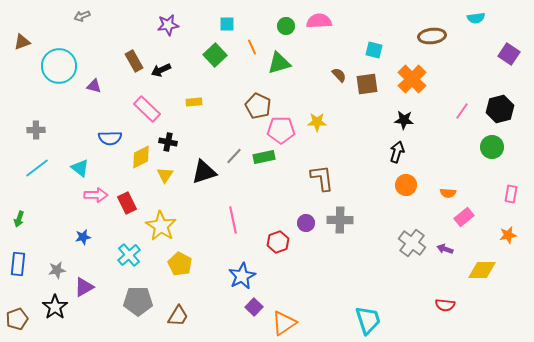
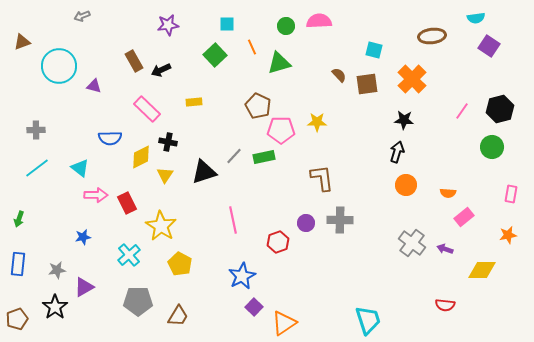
purple square at (509, 54): moved 20 px left, 8 px up
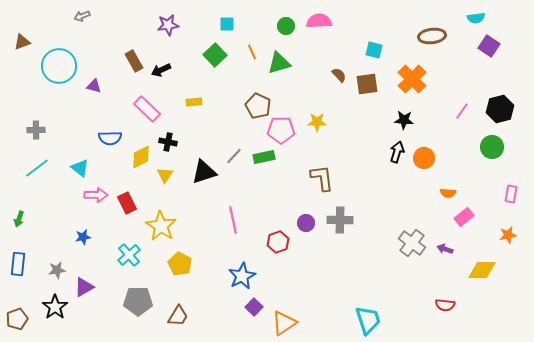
orange line at (252, 47): moved 5 px down
orange circle at (406, 185): moved 18 px right, 27 px up
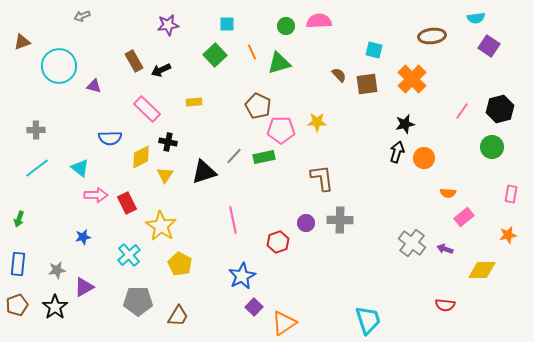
black star at (404, 120): moved 1 px right, 4 px down; rotated 18 degrees counterclockwise
brown pentagon at (17, 319): moved 14 px up
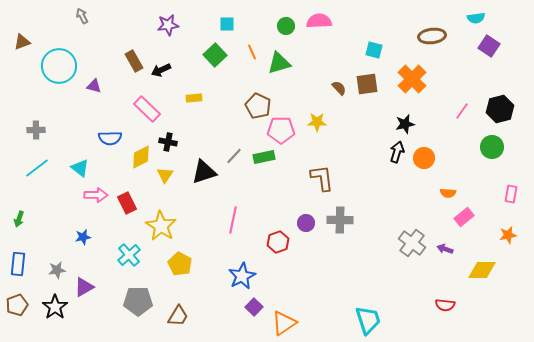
gray arrow at (82, 16): rotated 84 degrees clockwise
brown semicircle at (339, 75): moved 13 px down
yellow rectangle at (194, 102): moved 4 px up
pink line at (233, 220): rotated 24 degrees clockwise
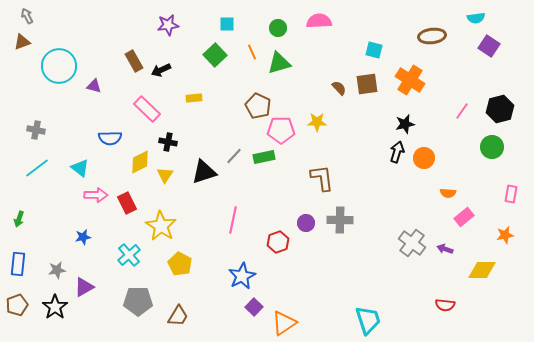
gray arrow at (82, 16): moved 55 px left
green circle at (286, 26): moved 8 px left, 2 px down
orange cross at (412, 79): moved 2 px left, 1 px down; rotated 12 degrees counterclockwise
gray cross at (36, 130): rotated 12 degrees clockwise
yellow diamond at (141, 157): moved 1 px left, 5 px down
orange star at (508, 235): moved 3 px left
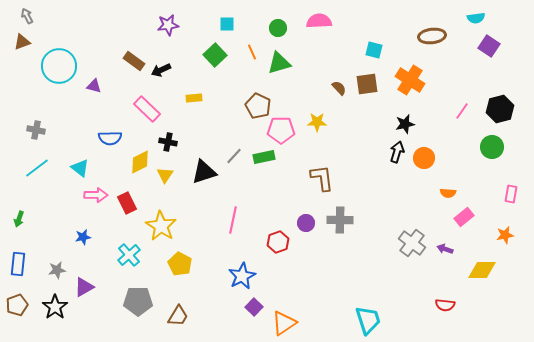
brown rectangle at (134, 61): rotated 25 degrees counterclockwise
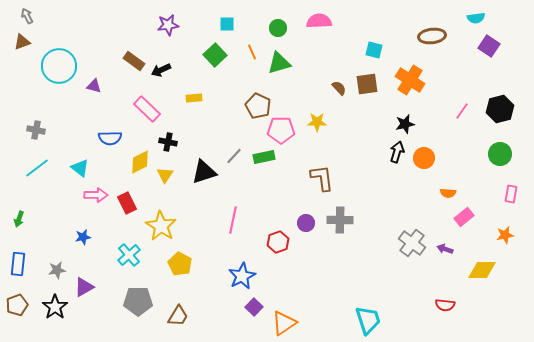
green circle at (492, 147): moved 8 px right, 7 px down
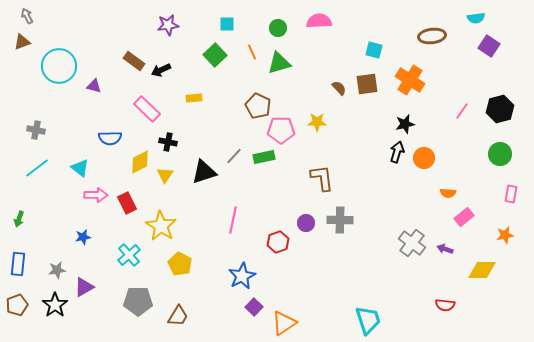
black star at (55, 307): moved 2 px up
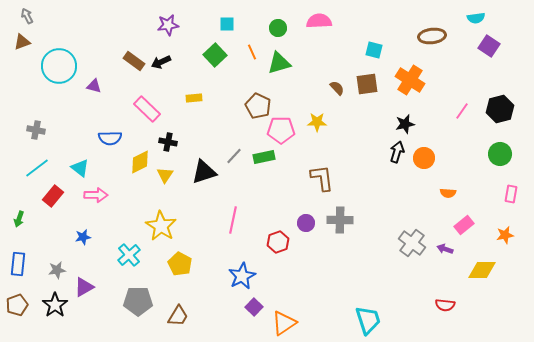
black arrow at (161, 70): moved 8 px up
brown semicircle at (339, 88): moved 2 px left
red rectangle at (127, 203): moved 74 px left, 7 px up; rotated 65 degrees clockwise
pink rectangle at (464, 217): moved 8 px down
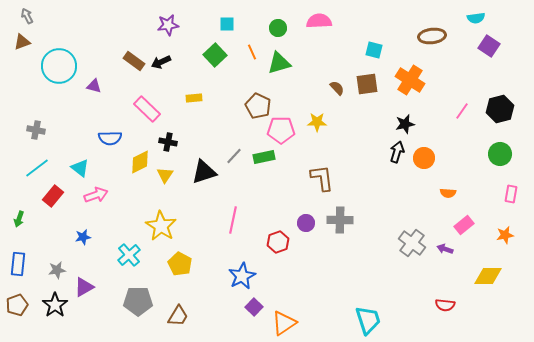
pink arrow at (96, 195): rotated 20 degrees counterclockwise
yellow diamond at (482, 270): moved 6 px right, 6 px down
